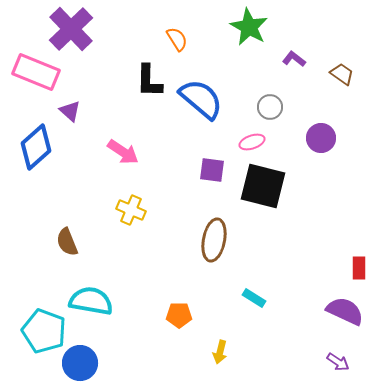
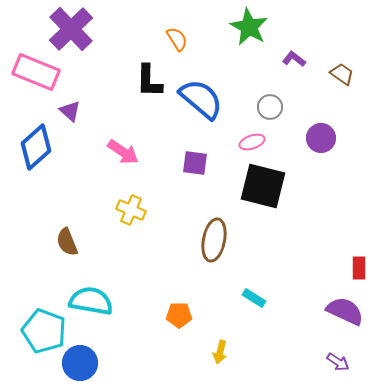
purple square: moved 17 px left, 7 px up
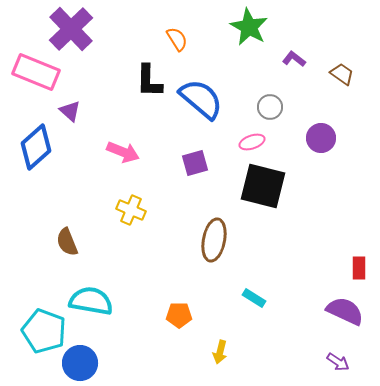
pink arrow: rotated 12 degrees counterclockwise
purple square: rotated 24 degrees counterclockwise
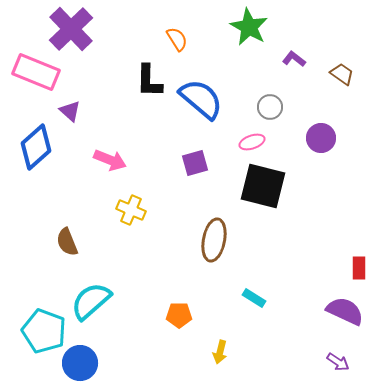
pink arrow: moved 13 px left, 8 px down
cyan semicircle: rotated 51 degrees counterclockwise
